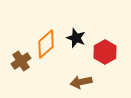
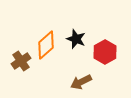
black star: moved 1 px down
orange diamond: moved 1 px down
brown arrow: rotated 15 degrees counterclockwise
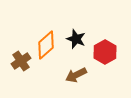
brown arrow: moved 5 px left, 7 px up
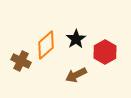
black star: rotated 18 degrees clockwise
brown cross: rotated 30 degrees counterclockwise
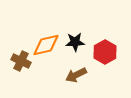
black star: moved 1 px left, 3 px down; rotated 30 degrees clockwise
orange diamond: rotated 28 degrees clockwise
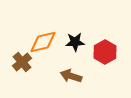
orange diamond: moved 3 px left, 3 px up
brown cross: moved 1 px right, 1 px down; rotated 24 degrees clockwise
brown arrow: moved 5 px left, 1 px down; rotated 45 degrees clockwise
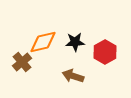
brown arrow: moved 2 px right
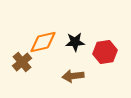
red hexagon: rotated 20 degrees clockwise
brown arrow: rotated 25 degrees counterclockwise
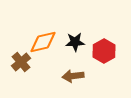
red hexagon: moved 1 px left, 1 px up; rotated 20 degrees counterclockwise
brown cross: moved 1 px left
